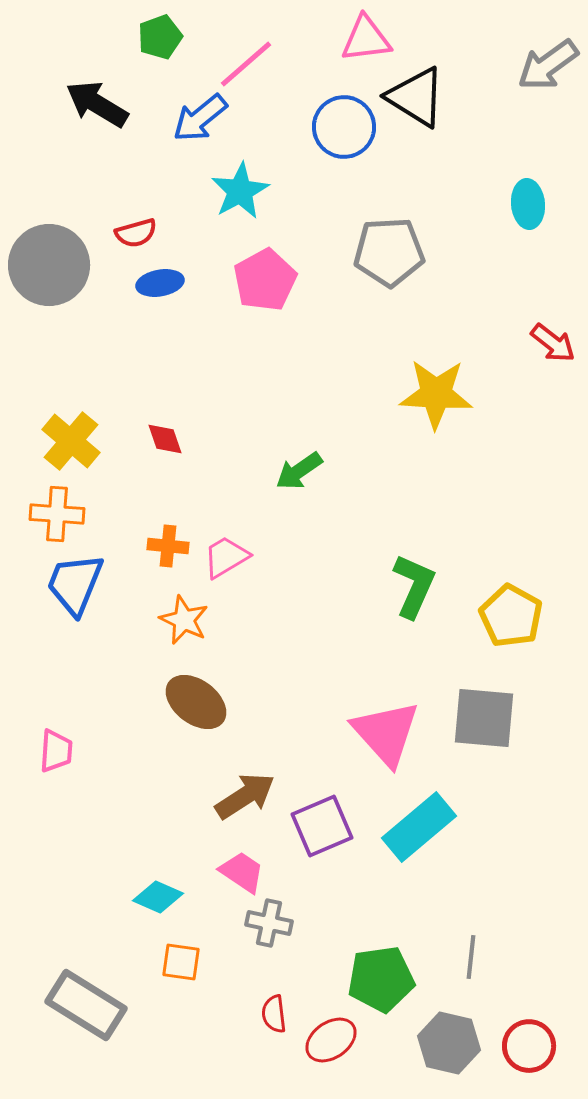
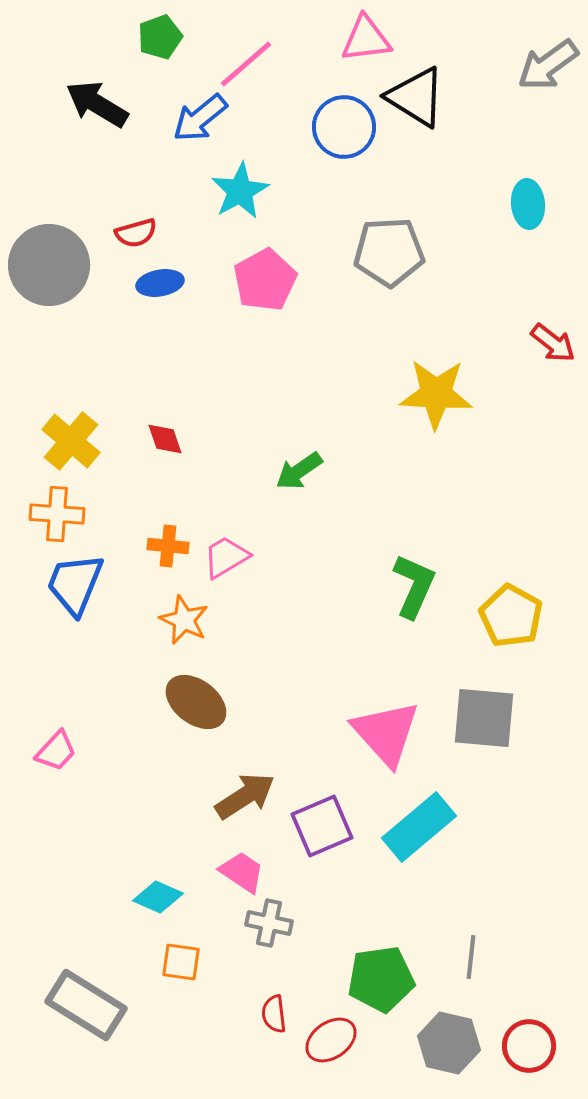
pink trapezoid at (56, 751): rotated 39 degrees clockwise
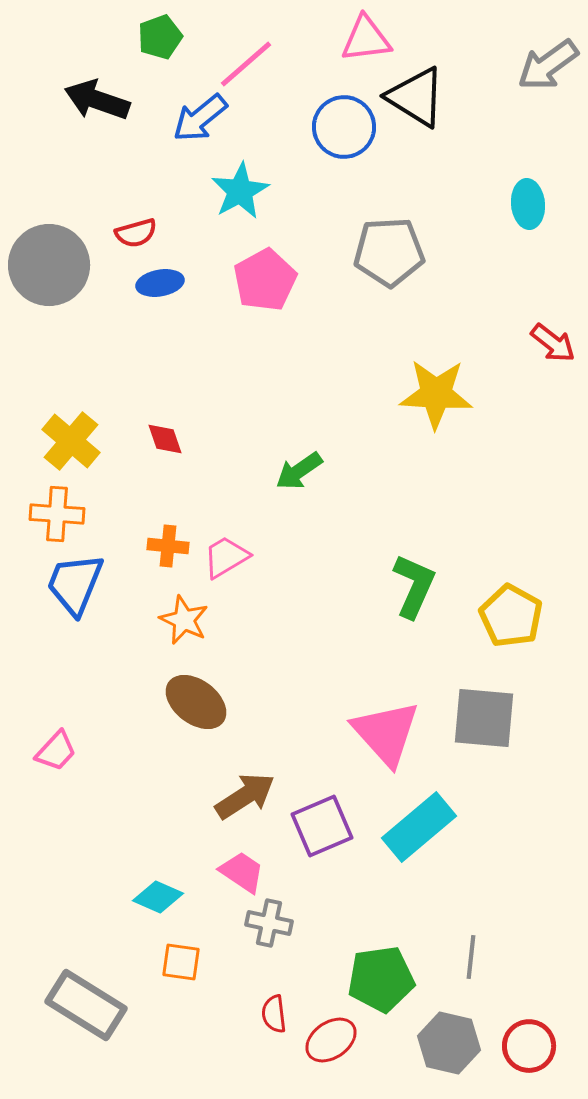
black arrow at (97, 104): moved 4 px up; rotated 12 degrees counterclockwise
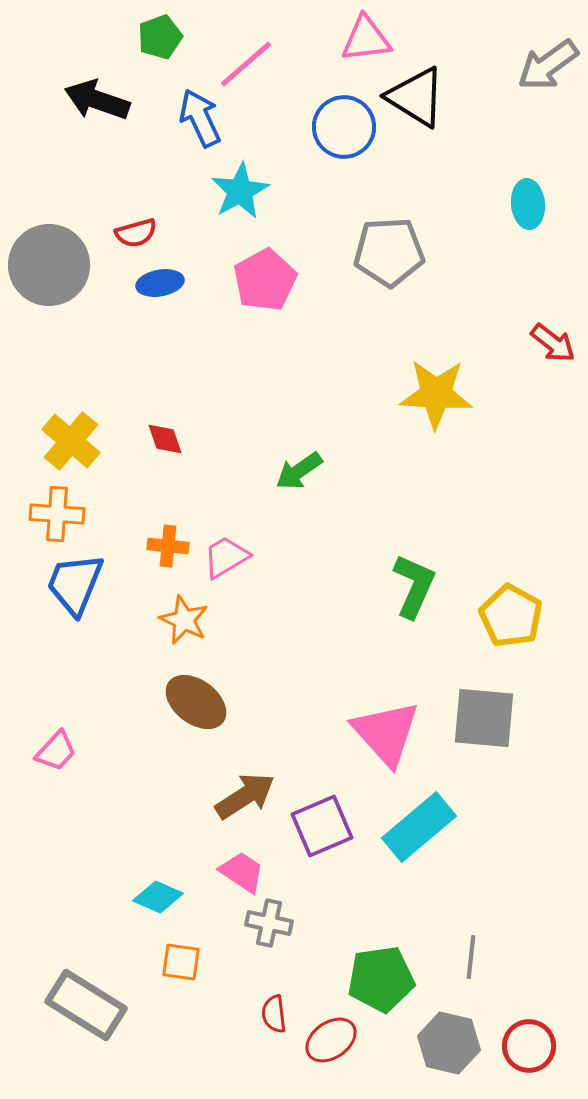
blue arrow at (200, 118): rotated 104 degrees clockwise
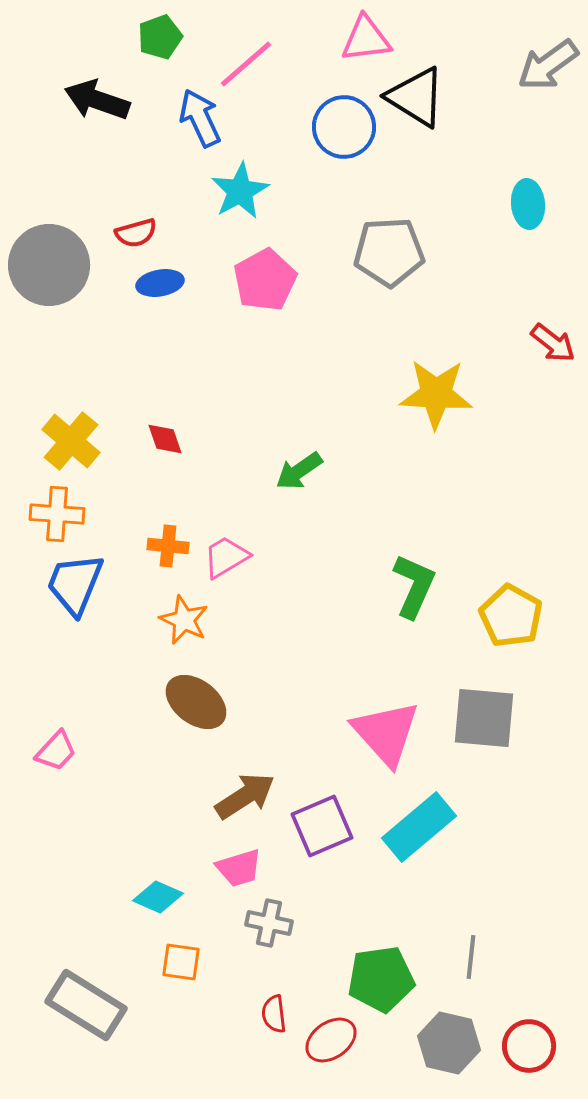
pink trapezoid at (242, 872): moved 3 px left, 4 px up; rotated 129 degrees clockwise
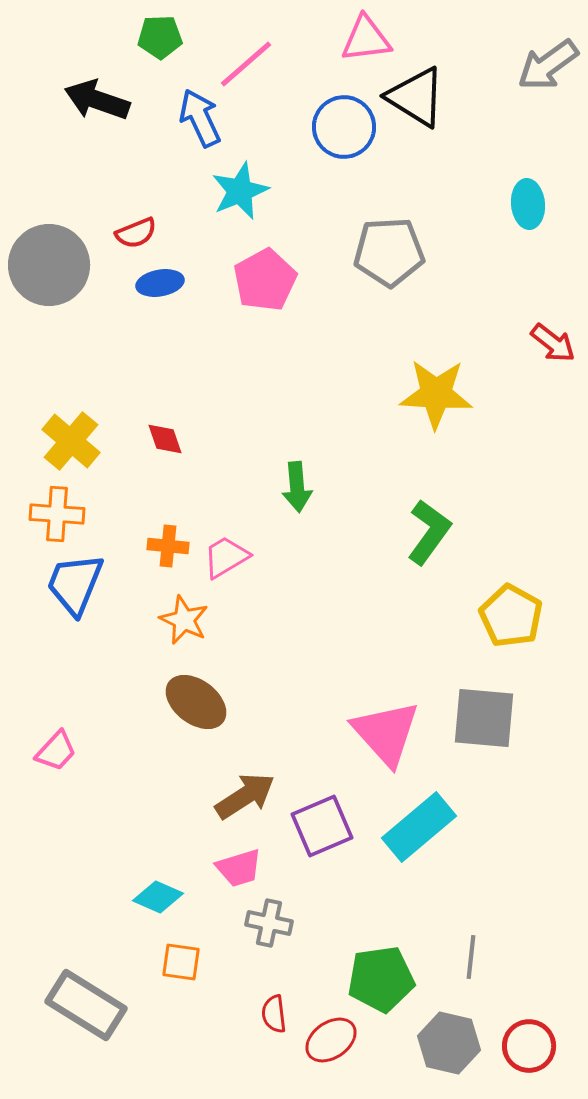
green pentagon at (160, 37): rotated 18 degrees clockwise
cyan star at (240, 191): rotated 6 degrees clockwise
red semicircle at (136, 233): rotated 6 degrees counterclockwise
green arrow at (299, 471): moved 2 px left, 16 px down; rotated 60 degrees counterclockwise
green L-shape at (414, 586): moved 15 px right, 54 px up; rotated 12 degrees clockwise
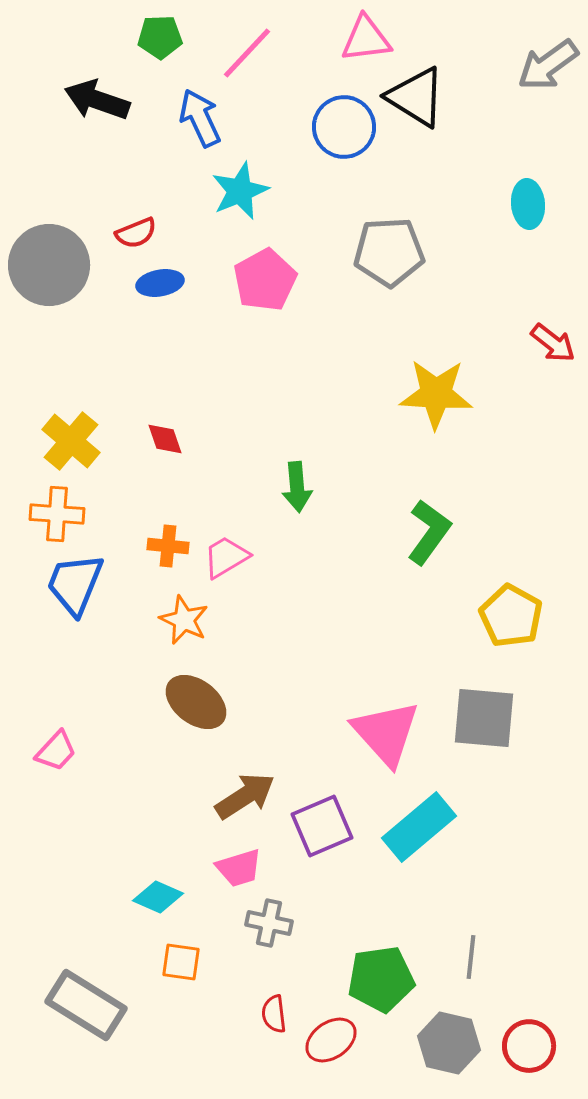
pink line at (246, 64): moved 1 px right, 11 px up; rotated 6 degrees counterclockwise
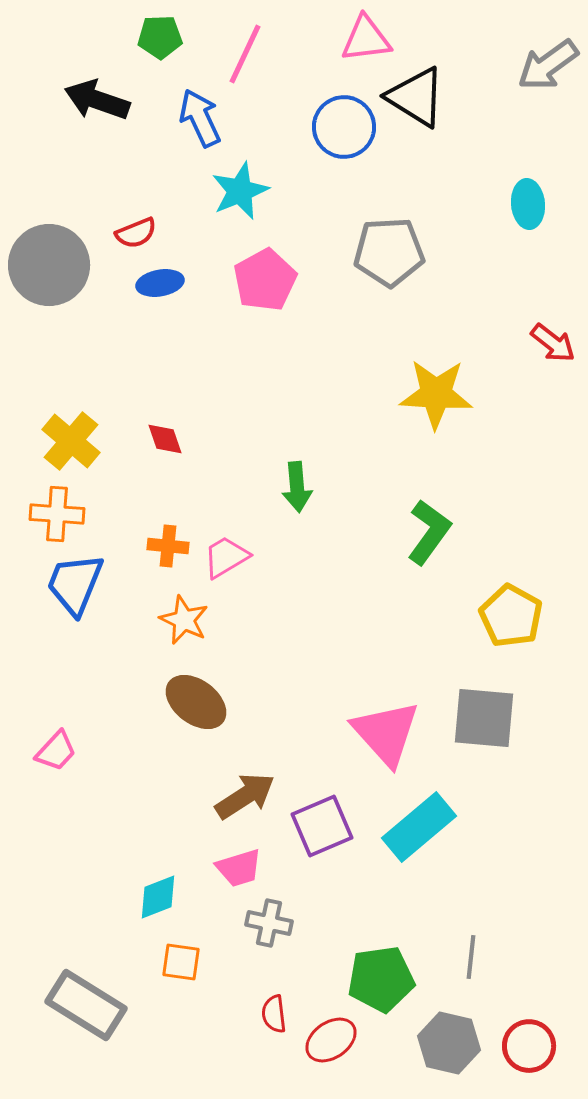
pink line at (247, 53): moved 2 px left, 1 px down; rotated 18 degrees counterclockwise
cyan diamond at (158, 897): rotated 45 degrees counterclockwise
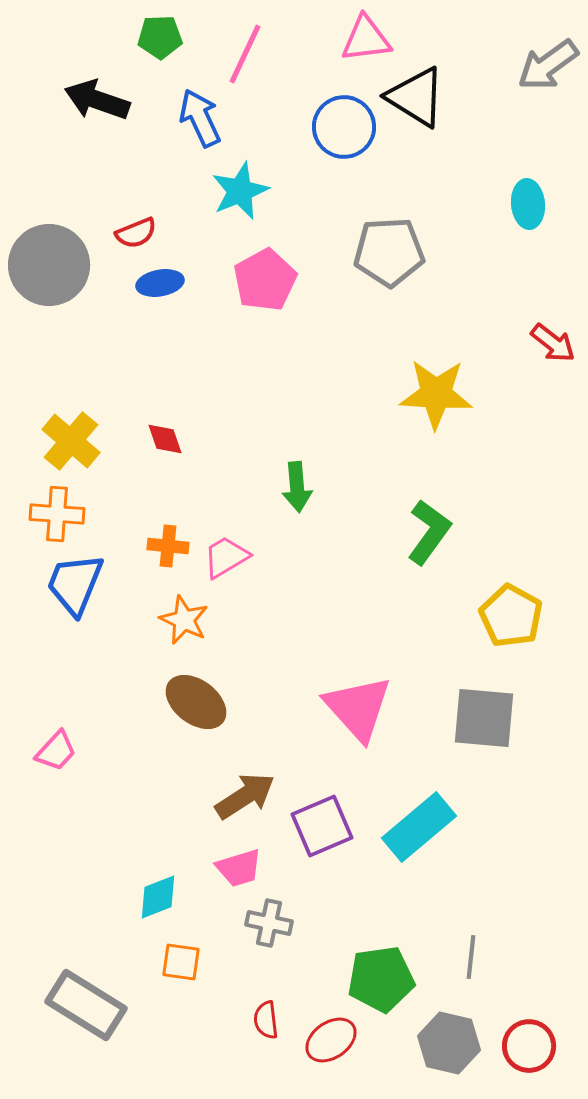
pink triangle at (386, 733): moved 28 px left, 25 px up
red semicircle at (274, 1014): moved 8 px left, 6 px down
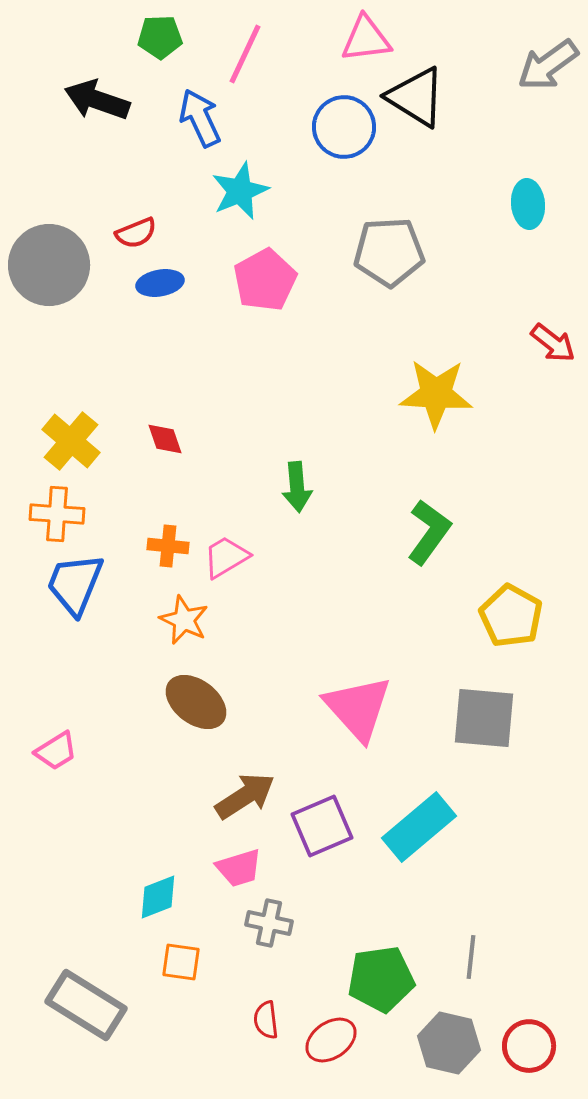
pink trapezoid at (56, 751): rotated 15 degrees clockwise
